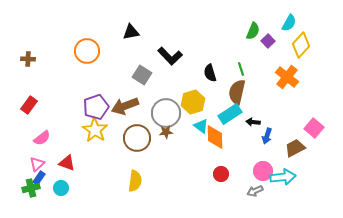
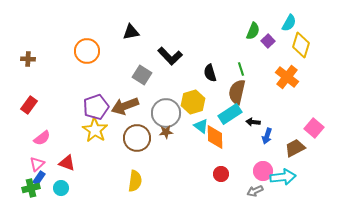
yellow diamond: rotated 25 degrees counterclockwise
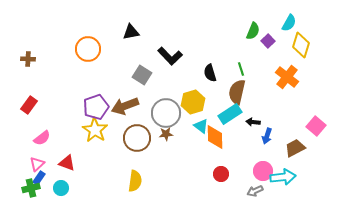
orange circle: moved 1 px right, 2 px up
pink square: moved 2 px right, 2 px up
brown star: moved 2 px down
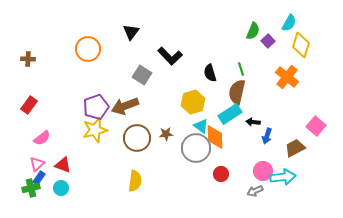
black triangle: rotated 42 degrees counterclockwise
gray circle: moved 30 px right, 35 px down
yellow star: rotated 25 degrees clockwise
red triangle: moved 4 px left, 2 px down
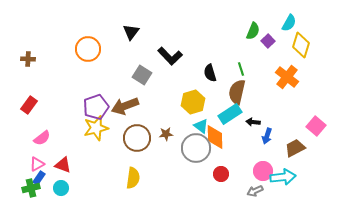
yellow star: moved 1 px right, 2 px up
pink triangle: rotated 14 degrees clockwise
yellow semicircle: moved 2 px left, 3 px up
